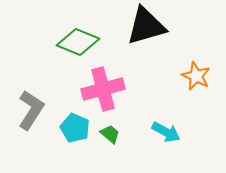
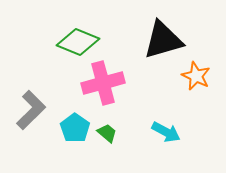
black triangle: moved 17 px right, 14 px down
pink cross: moved 6 px up
gray L-shape: rotated 12 degrees clockwise
cyan pentagon: rotated 12 degrees clockwise
green trapezoid: moved 3 px left, 1 px up
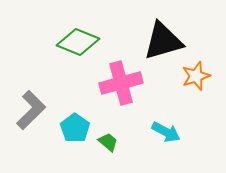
black triangle: moved 1 px down
orange star: rotated 28 degrees clockwise
pink cross: moved 18 px right
green trapezoid: moved 1 px right, 9 px down
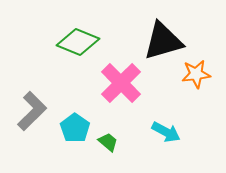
orange star: moved 2 px up; rotated 12 degrees clockwise
pink cross: rotated 30 degrees counterclockwise
gray L-shape: moved 1 px right, 1 px down
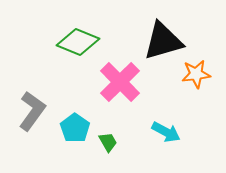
pink cross: moved 1 px left, 1 px up
gray L-shape: rotated 9 degrees counterclockwise
green trapezoid: rotated 20 degrees clockwise
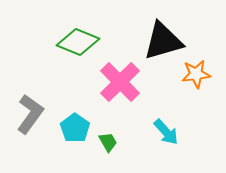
gray L-shape: moved 2 px left, 3 px down
cyan arrow: rotated 20 degrees clockwise
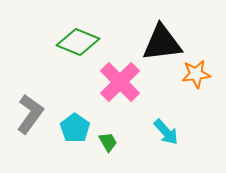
black triangle: moved 1 px left, 2 px down; rotated 9 degrees clockwise
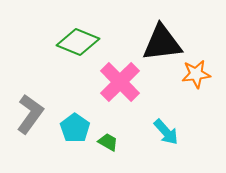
green trapezoid: rotated 30 degrees counterclockwise
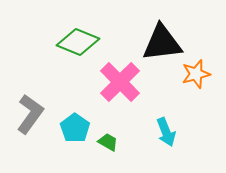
orange star: rotated 8 degrees counterclockwise
cyan arrow: rotated 20 degrees clockwise
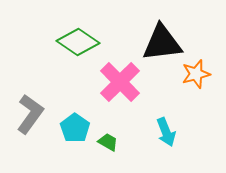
green diamond: rotated 12 degrees clockwise
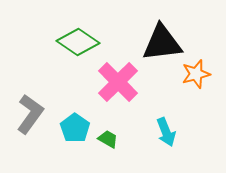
pink cross: moved 2 px left
green trapezoid: moved 3 px up
